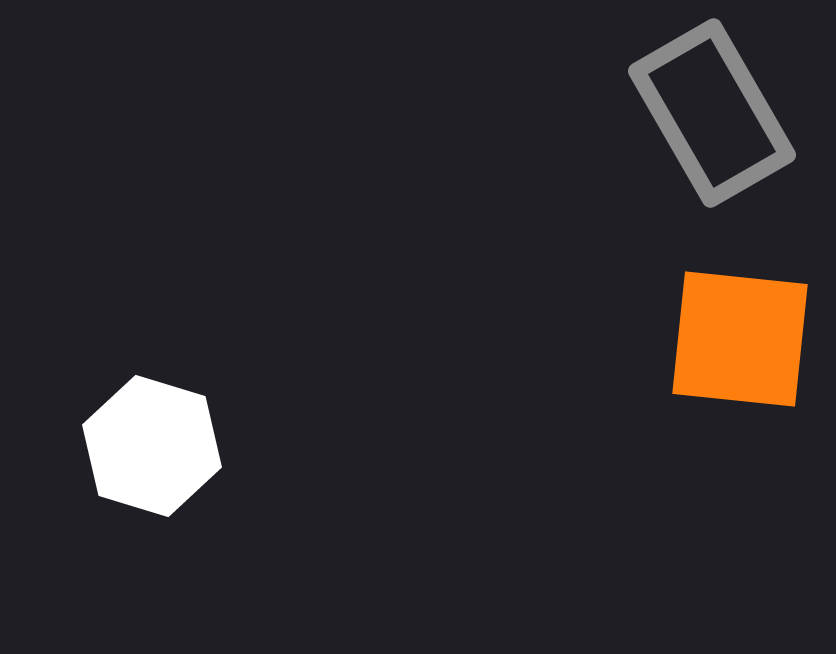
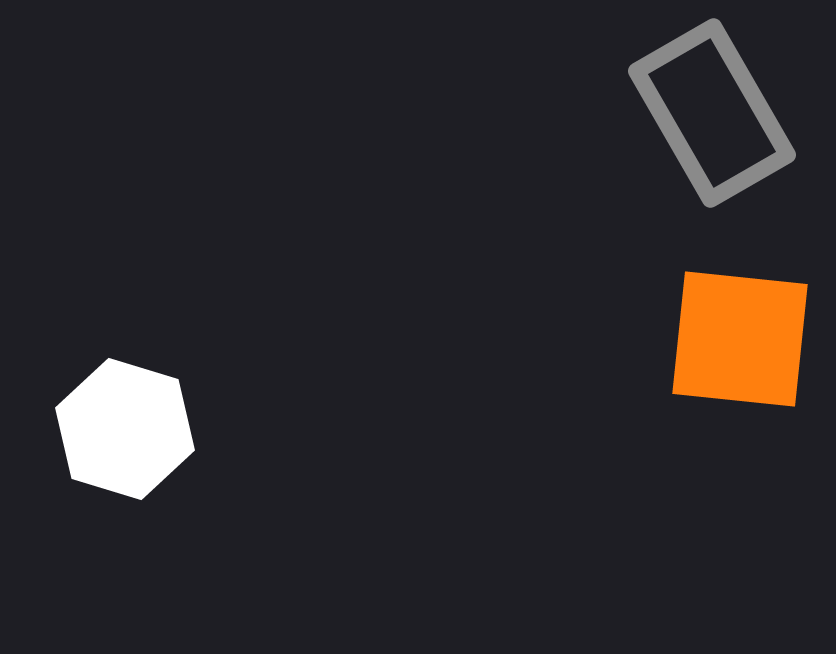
white hexagon: moved 27 px left, 17 px up
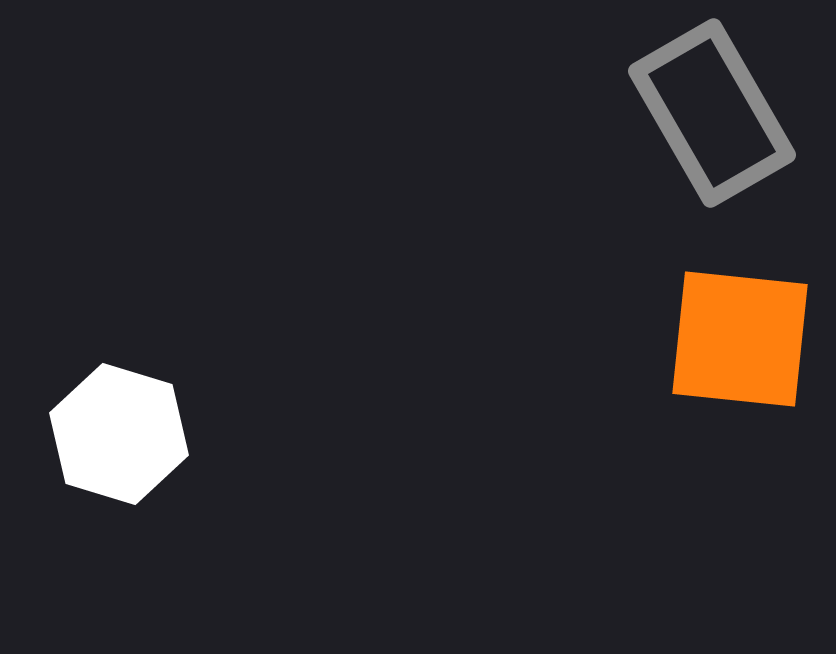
white hexagon: moved 6 px left, 5 px down
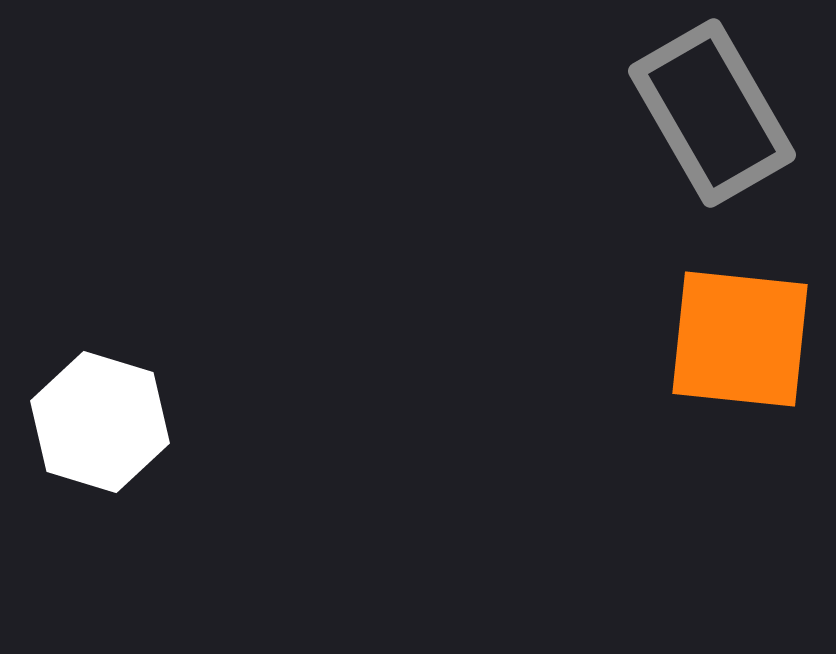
white hexagon: moved 19 px left, 12 px up
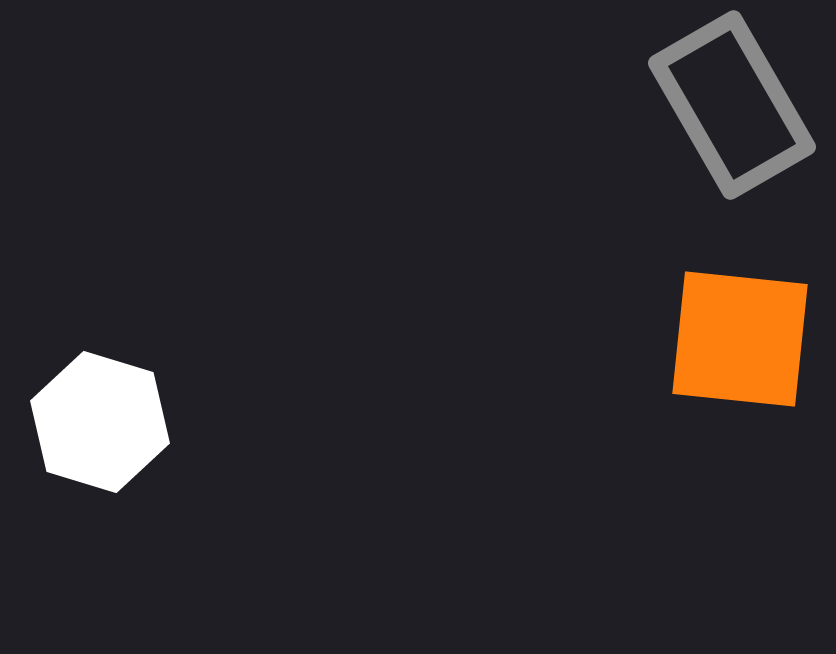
gray rectangle: moved 20 px right, 8 px up
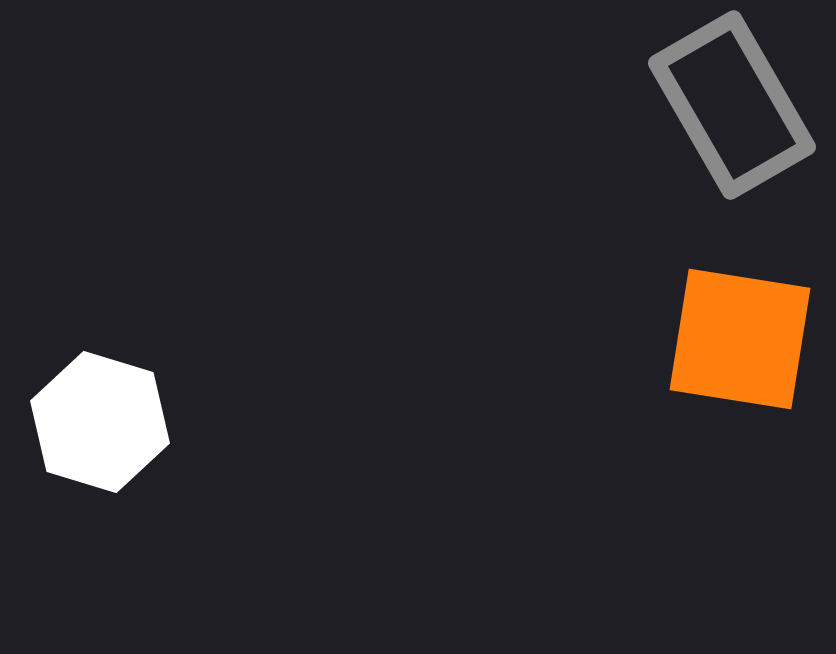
orange square: rotated 3 degrees clockwise
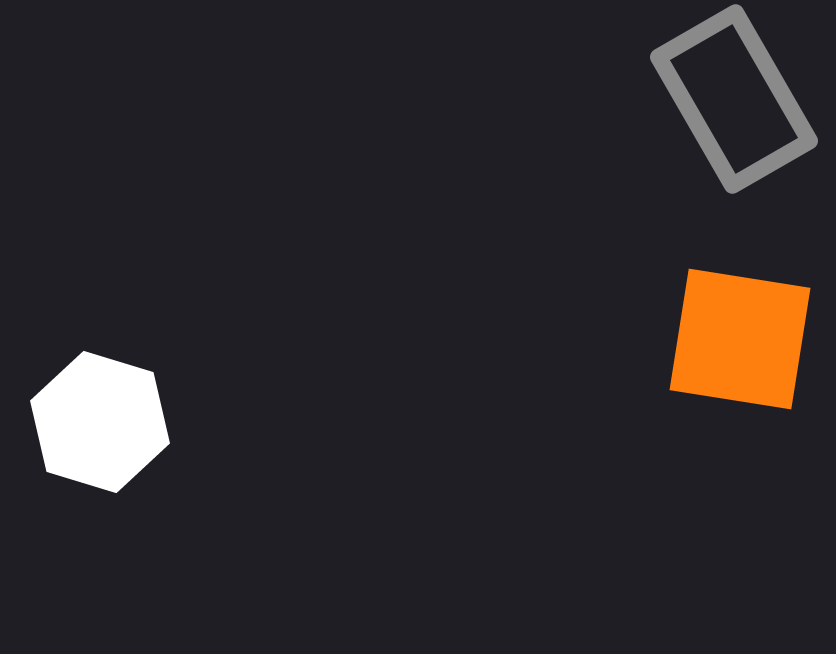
gray rectangle: moved 2 px right, 6 px up
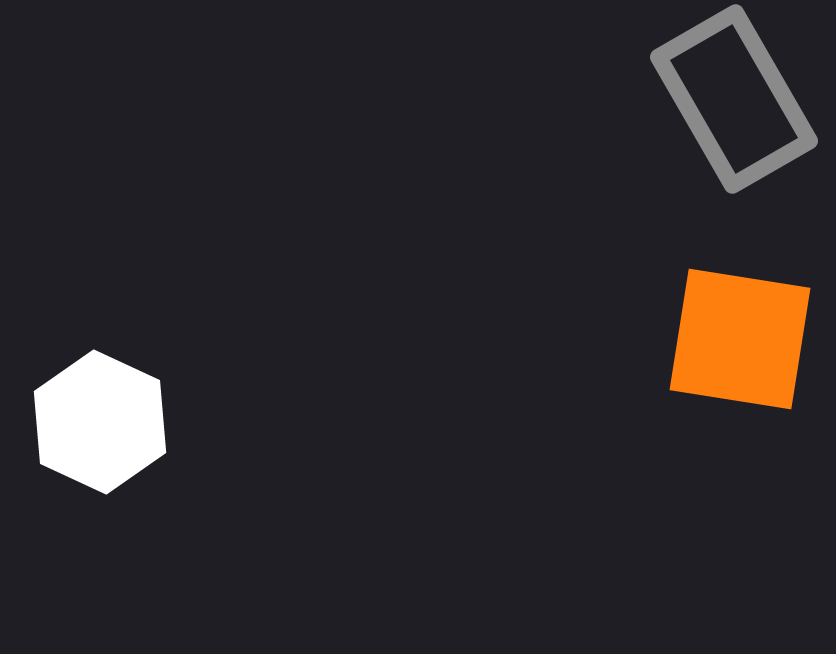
white hexagon: rotated 8 degrees clockwise
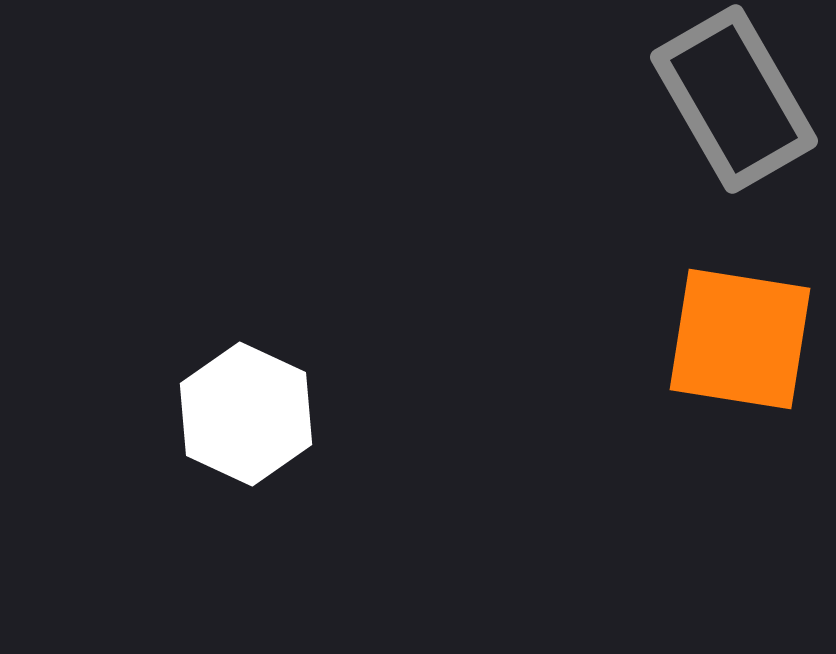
white hexagon: moved 146 px right, 8 px up
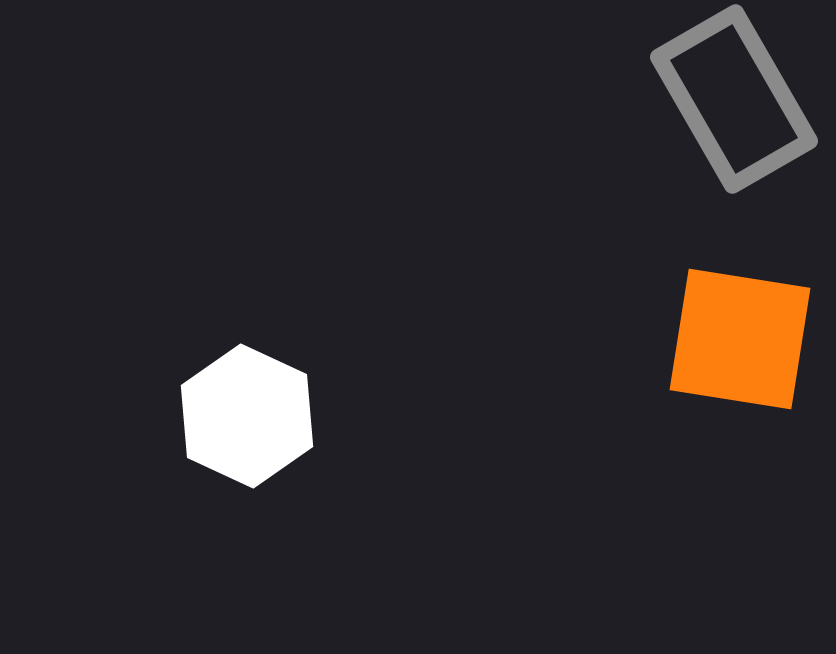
white hexagon: moved 1 px right, 2 px down
